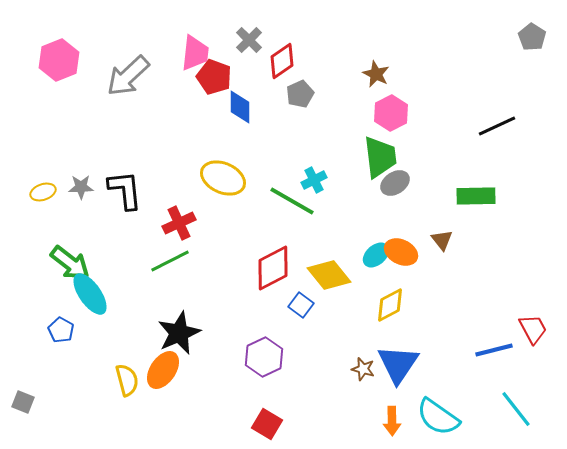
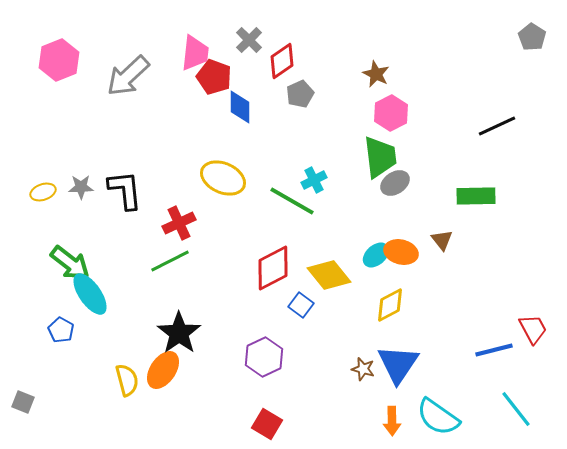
orange ellipse at (401, 252): rotated 12 degrees counterclockwise
black star at (179, 333): rotated 12 degrees counterclockwise
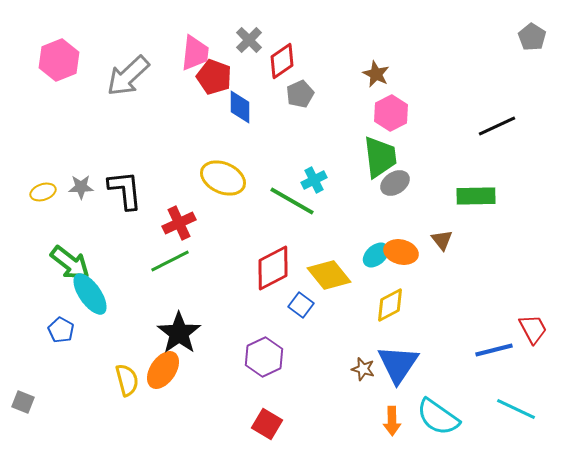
cyan line at (516, 409): rotated 27 degrees counterclockwise
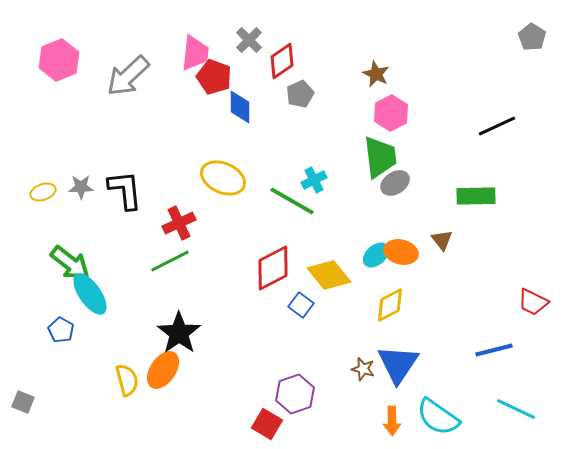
red trapezoid at (533, 329): moved 27 px up; rotated 144 degrees clockwise
purple hexagon at (264, 357): moved 31 px right, 37 px down; rotated 6 degrees clockwise
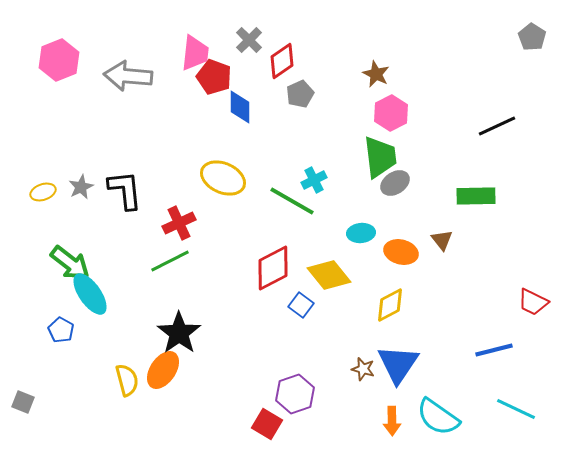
gray arrow at (128, 76): rotated 48 degrees clockwise
gray star at (81, 187): rotated 25 degrees counterclockwise
cyan ellipse at (376, 255): moved 15 px left, 22 px up; rotated 36 degrees clockwise
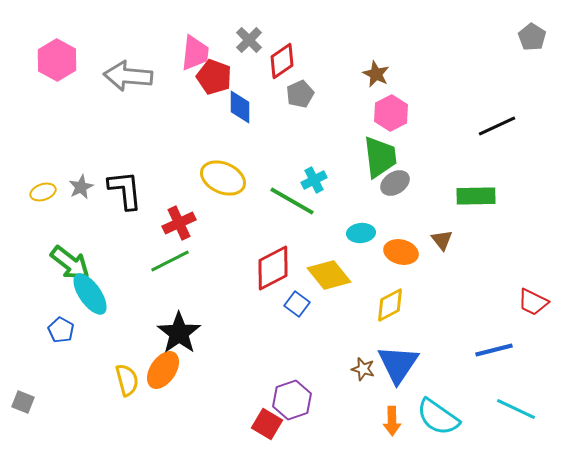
pink hexagon at (59, 60): moved 2 px left; rotated 9 degrees counterclockwise
blue square at (301, 305): moved 4 px left, 1 px up
purple hexagon at (295, 394): moved 3 px left, 6 px down
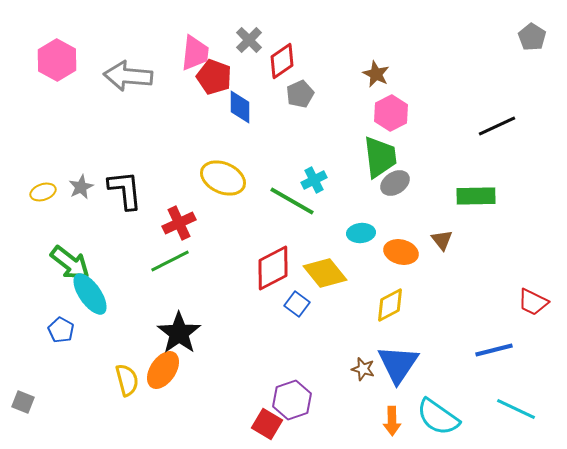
yellow diamond at (329, 275): moved 4 px left, 2 px up
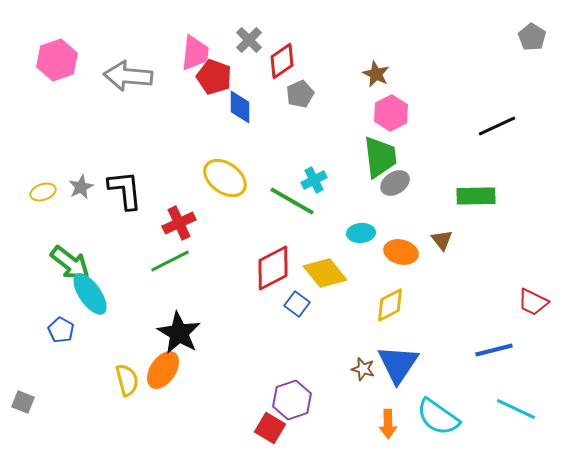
pink hexagon at (57, 60): rotated 12 degrees clockwise
yellow ellipse at (223, 178): moved 2 px right; rotated 12 degrees clockwise
black star at (179, 333): rotated 6 degrees counterclockwise
orange arrow at (392, 421): moved 4 px left, 3 px down
red square at (267, 424): moved 3 px right, 4 px down
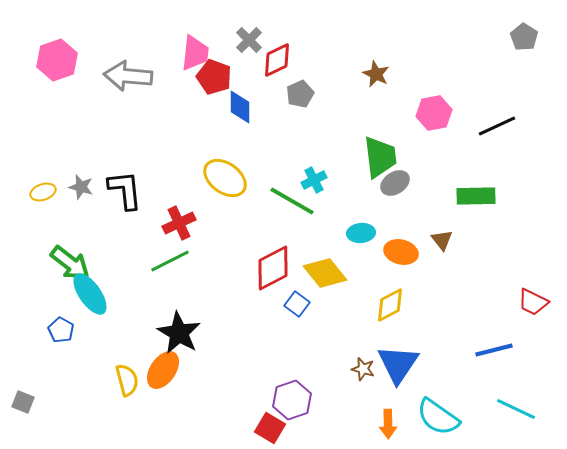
gray pentagon at (532, 37): moved 8 px left
red diamond at (282, 61): moved 5 px left, 1 px up; rotated 9 degrees clockwise
pink hexagon at (391, 113): moved 43 px right; rotated 16 degrees clockwise
gray star at (81, 187): rotated 30 degrees counterclockwise
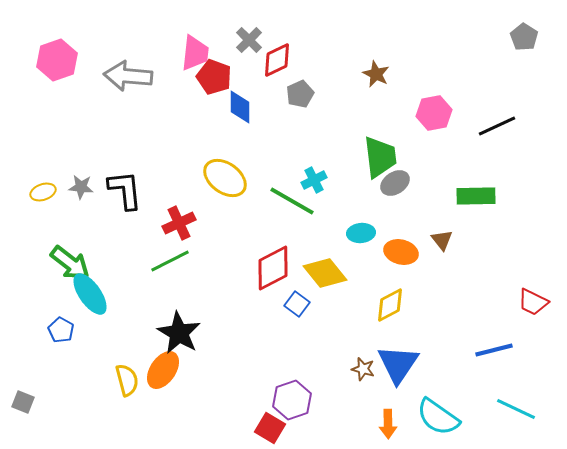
gray star at (81, 187): rotated 10 degrees counterclockwise
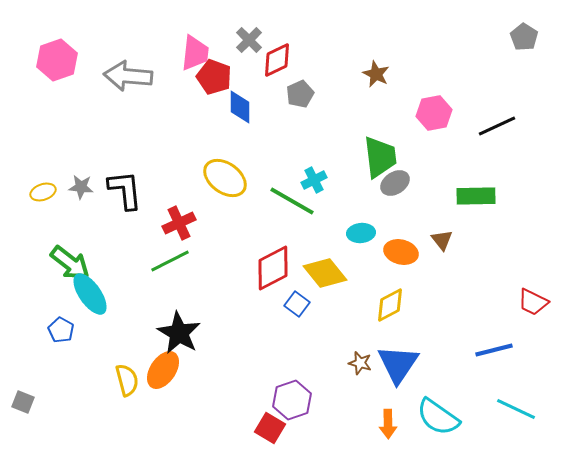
brown star at (363, 369): moved 3 px left, 6 px up
